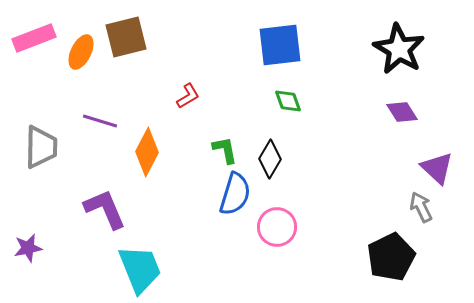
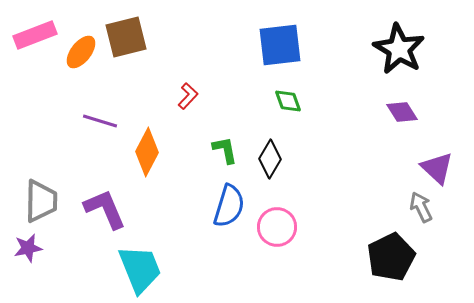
pink rectangle: moved 1 px right, 3 px up
orange ellipse: rotated 12 degrees clockwise
red L-shape: rotated 16 degrees counterclockwise
gray trapezoid: moved 54 px down
blue semicircle: moved 6 px left, 12 px down
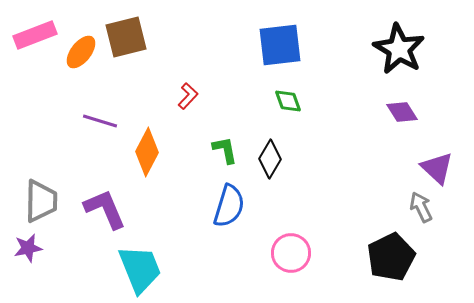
pink circle: moved 14 px right, 26 px down
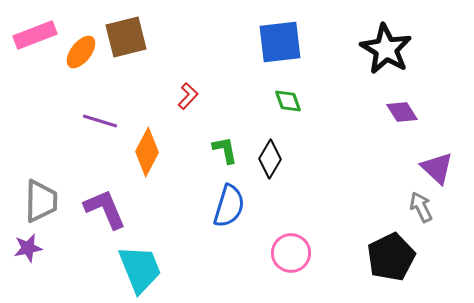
blue square: moved 3 px up
black star: moved 13 px left
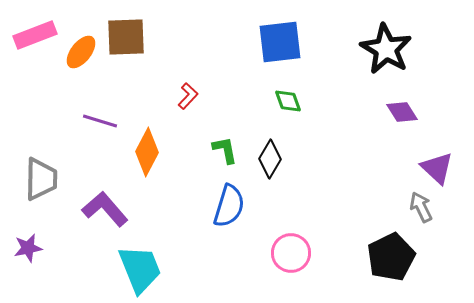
brown square: rotated 12 degrees clockwise
gray trapezoid: moved 22 px up
purple L-shape: rotated 18 degrees counterclockwise
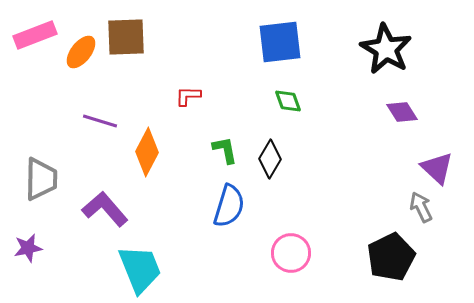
red L-shape: rotated 132 degrees counterclockwise
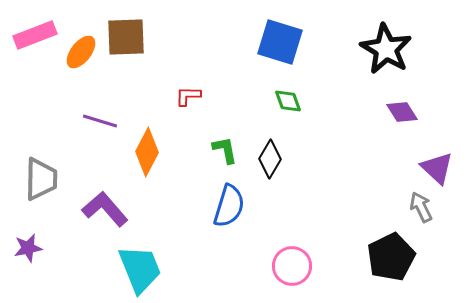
blue square: rotated 24 degrees clockwise
pink circle: moved 1 px right, 13 px down
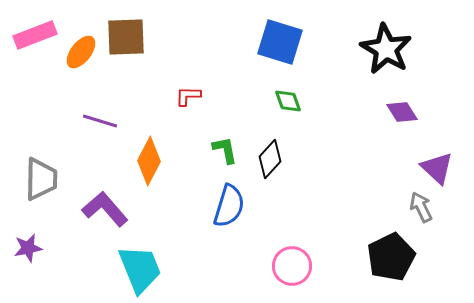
orange diamond: moved 2 px right, 9 px down
black diamond: rotated 12 degrees clockwise
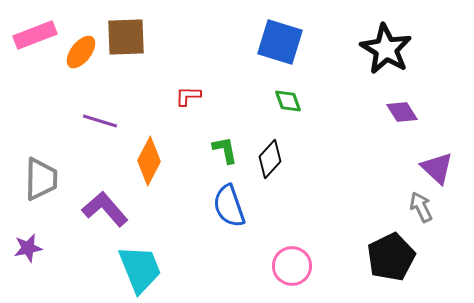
blue semicircle: rotated 144 degrees clockwise
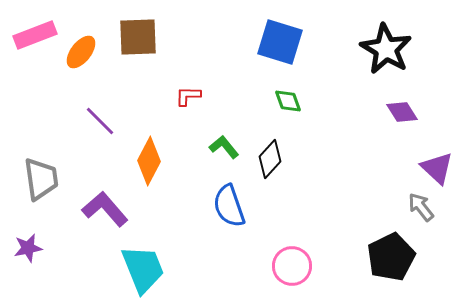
brown square: moved 12 px right
purple line: rotated 28 degrees clockwise
green L-shape: moved 1 px left, 3 px up; rotated 28 degrees counterclockwise
gray trapezoid: rotated 9 degrees counterclockwise
gray arrow: rotated 12 degrees counterclockwise
cyan trapezoid: moved 3 px right
